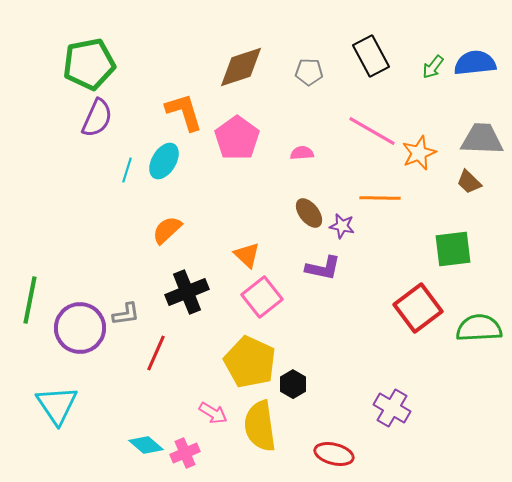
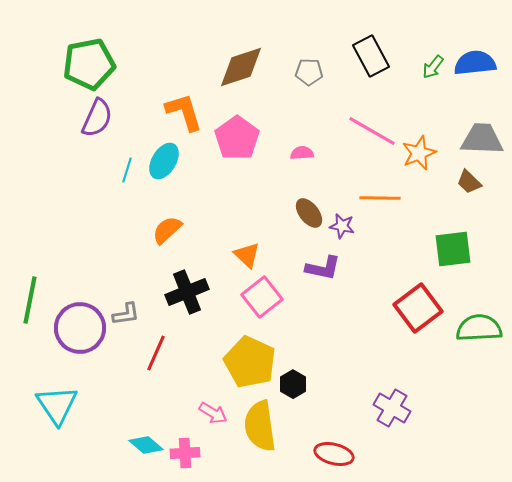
pink cross: rotated 20 degrees clockwise
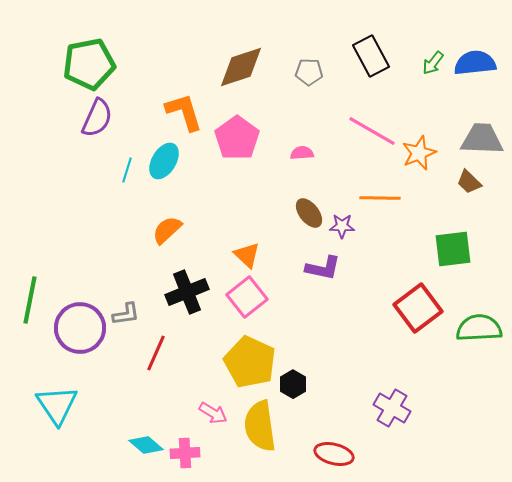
green arrow: moved 4 px up
purple star: rotated 10 degrees counterclockwise
pink square: moved 15 px left
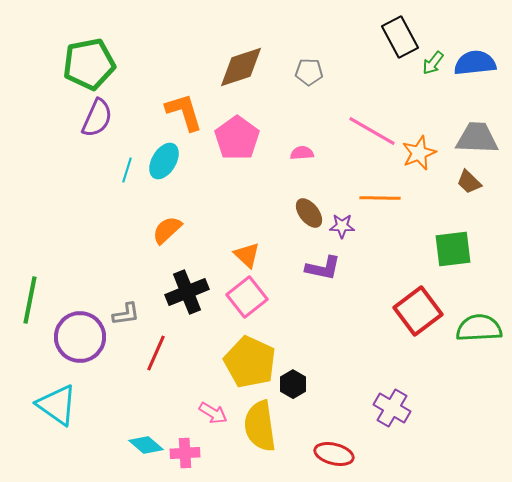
black rectangle: moved 29 px right, 19 px up
gray trapezoid: moved 5 px left, 1 px up
red square: moved 3 px down
purple circle: moved 9 px down
cyan triangle: rotated 21 degrees counterclockwise
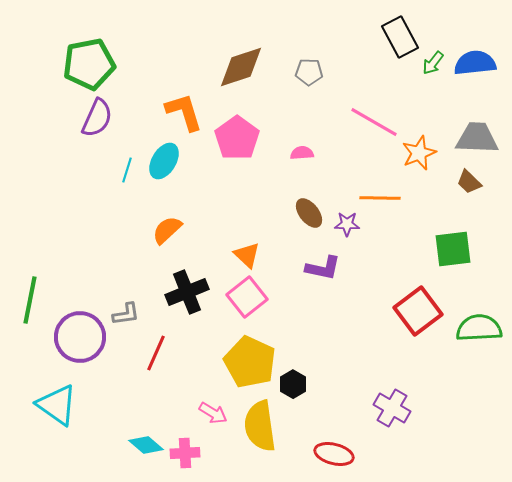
pink line: moved 2 px right, 9 px up
purple star: moved 5 px right, 2 px up
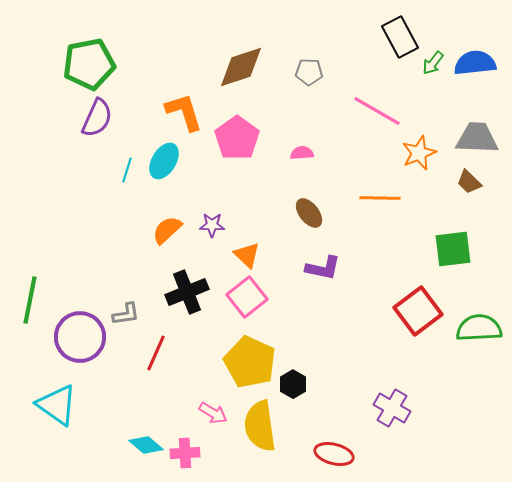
pink line: moved 3 px right, 11 px up
purple star: moved 135 px left, 1 px down
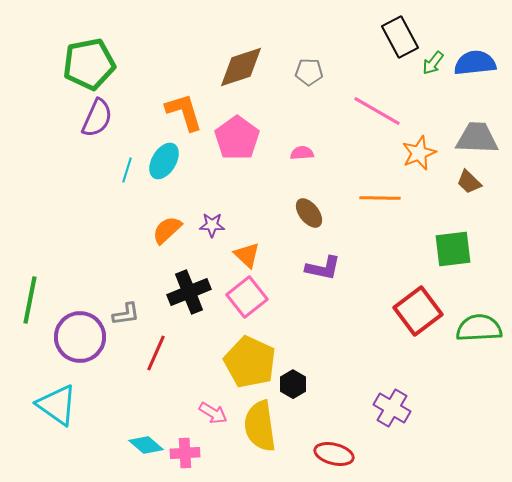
black cross: moved 2 px right
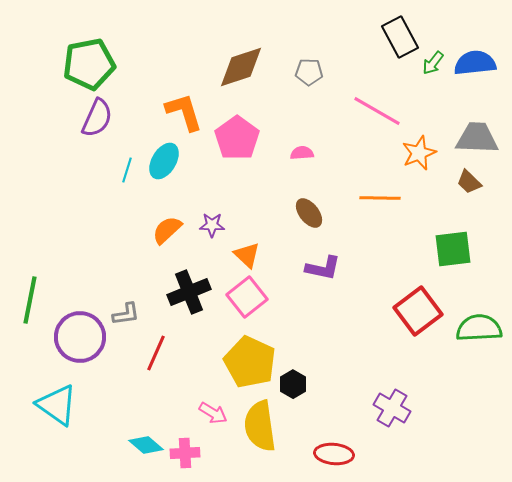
red ellipse: rotated 9 degrees counterclockwise
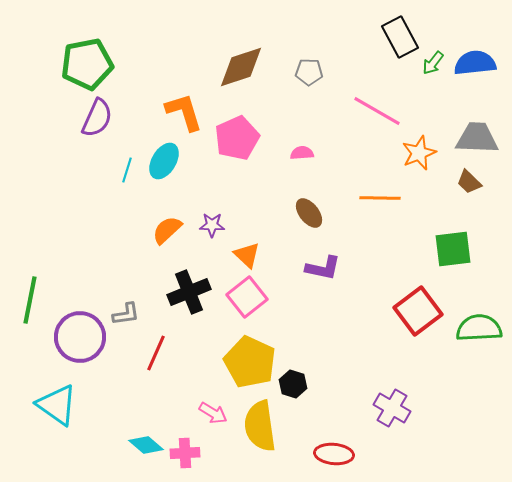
green pentagon: moved 2 px left
pink pentagon: rotated 12 degrees clockwise
black hexagon: rotated 12 degrees counterclockwise
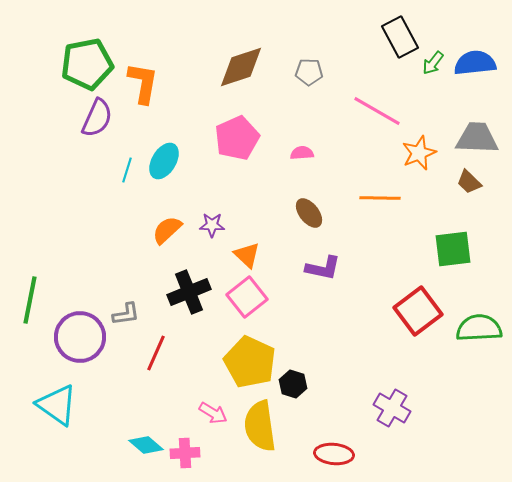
orange L-shape: moved 41 px left, 29 px up; rotated 27 degrees clockwise
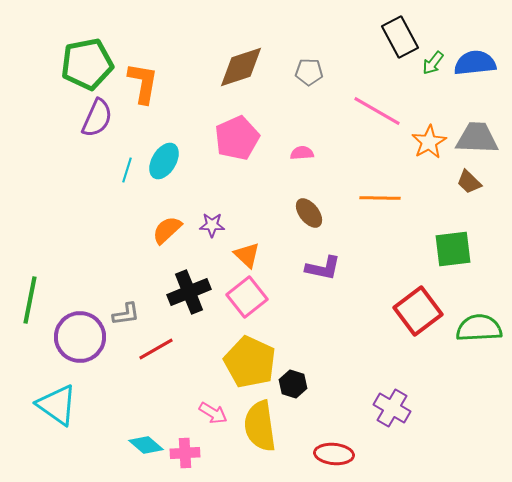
orange star: moved 10 px right, 11 px up; rotated 8 degrees counterclockwise
red line: moved 4 px up; rotated 36 degrees clockwise
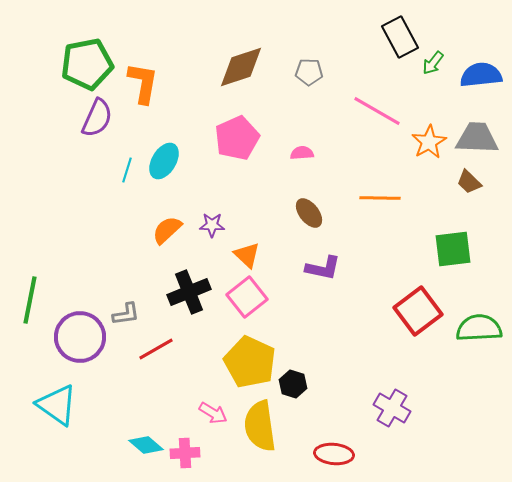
blue semicircle: moved 6 px right, 12 px down
